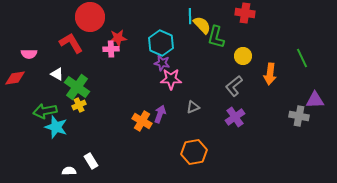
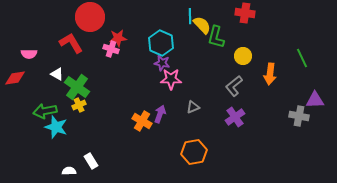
pink cross: rotated 21 degrees clockwise
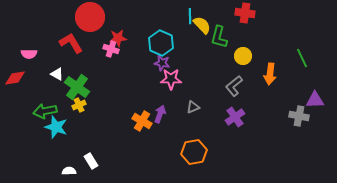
green L-shape: moved 3 px right
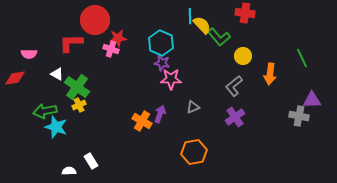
red circle: moved 5 px right, 3 px down
green L-shape: rotated 55 degrees counterclockwise
red L-shape: rotated 60 degrees counterclockwise
purple triangle: moved 3 px left
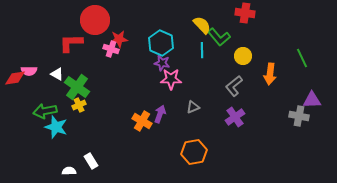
cyan line: moved 12 px right, 34 px down
red star: moved 1 px right, 1 px down
pink semicircle: moved 17 px down
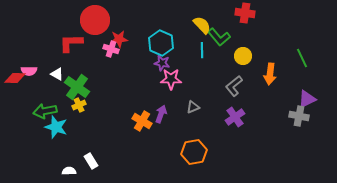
red diamond: rotated 10 degrees clockwise
purple triangle: moved 5 px left, 1 px up; rotated 24 degrees counterclockwise
purple arrow: moved 1 px right
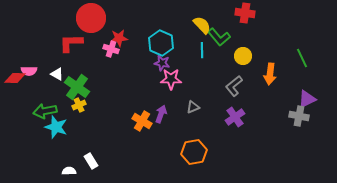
red circle: moved 4 px left, 2 px up
red star: moved 1 px up
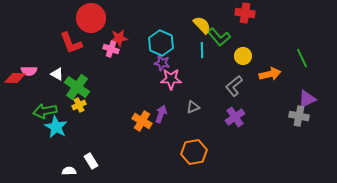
red L-shape: rotated 110 degrees counterclockwise
orange arrow: rotated 110 degrees counterclockwise
cyan star: rotated 10 degrees clockwise
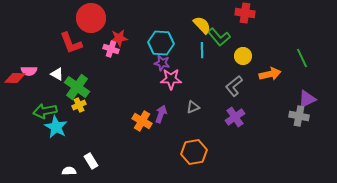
cyan hexagon: rotated 20 degrees counterclockwise
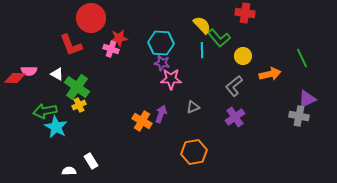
green L-shape: moved 1 px down
red L-shape: moved 2 px down
